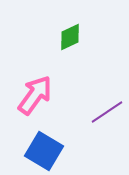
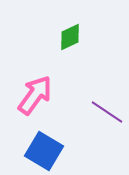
purple line: rotated 68 degrees clockwise
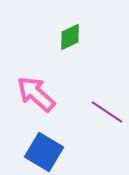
pink arrow: moved 1 px right, 1 px up; rotated 84 degrees counterclockwise
blue square: moved 1 px down
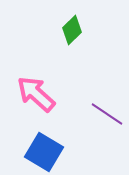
green diamond: moved 2 px right, 7 px up; rotated 20 degrees counterclockwise
purple line: moved 2 px down
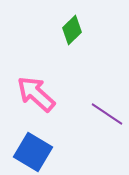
blue square: moved 11 px left
